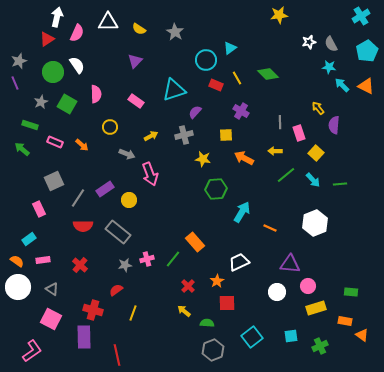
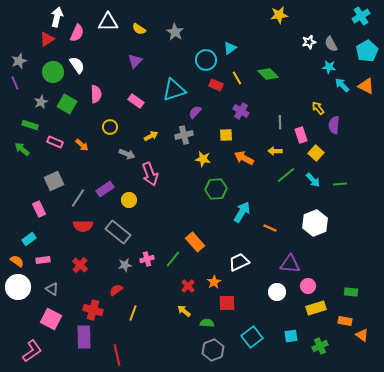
pink rectangle at (299, 133): moved 2 px right, 2 px down
orange star at (217, 281): moved 3 px left, 1 px down
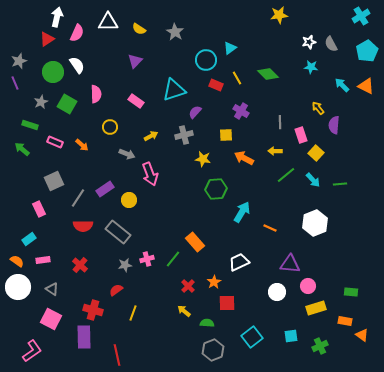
cyan star at (329, 67): moved 18 px left
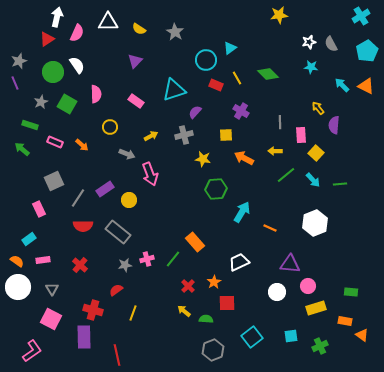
pink rectangle at (301, 135): rotated 14 degrees clockwise
gray triangle at (52, 289): rotated 24 degrees clockwise
green semicircle at (207, 323): moved 1 px left, 4 px up
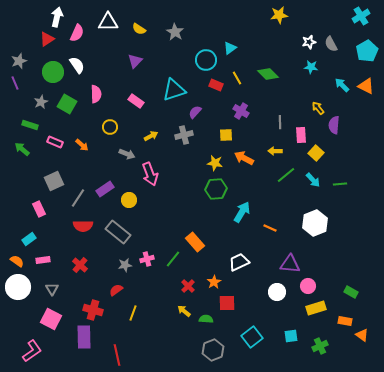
yellow star at (203, 159): moved 12 px right, 4 px down
green rectangle at (351, 292): rotated 24 degrees clockwise
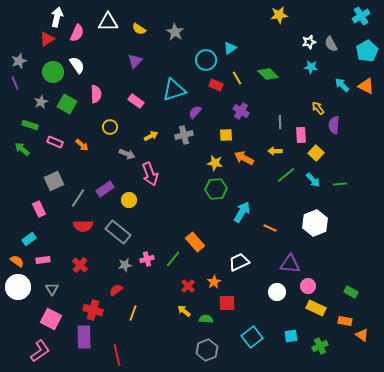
yellow rectangle at (316, 308): rotated 42 degrees clockwise
gray hexagon at (213, 350): moved 6 px left
pink L-shape at (32, 351): moved 8 px right
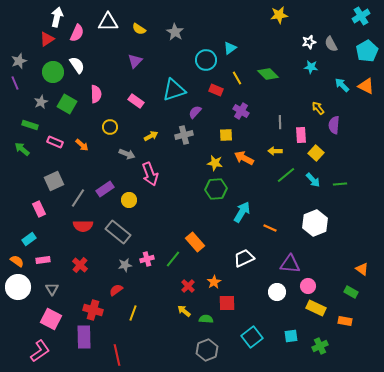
red rectangle at (216, 85): moved 5 px down
white trapezoid at (239, 262): moved 5 px right, 4 px up
orange triangle at (362, 335): moved 66 px up
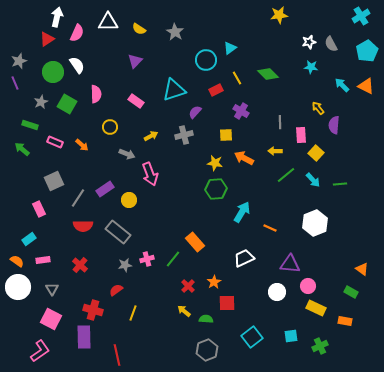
red rectangle at (216, 90): rotated 48 degrees counterclockwise
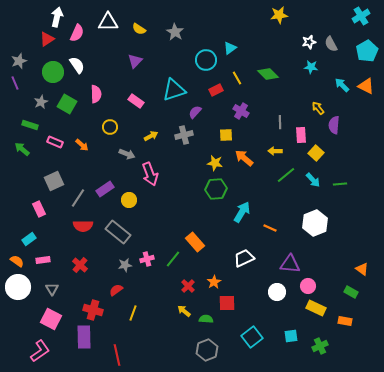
orange arrow at (244, 158): rotated 12 degrees clockwise
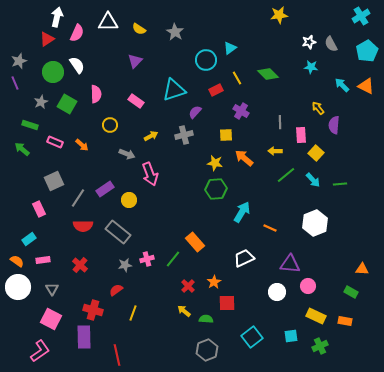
yellow circle at (110, 127): moved 2 px up
orange triangle at (362, 269): rotated 32 degrees counterclockwise
yellow rectangle at (316, 308): moved 8 px down
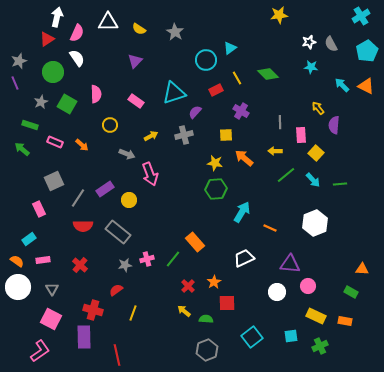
white semicircle at (77, 65): moved 7 px up
cyan triangle at (174, 90): moved 3 px down
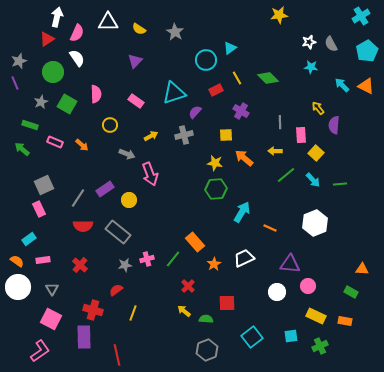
green diamond at (268, 74): moved 4 px down
gray square at (54, 181): moved 10 px left, 4 px down
orange star at (214, 282): moved 18 px up
